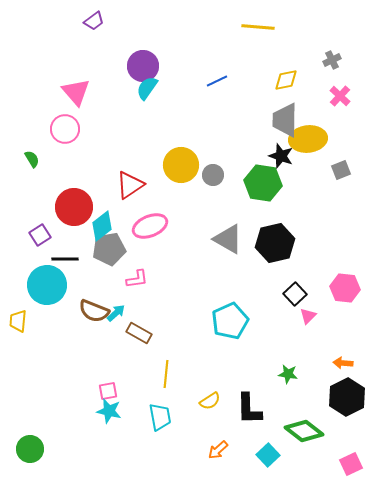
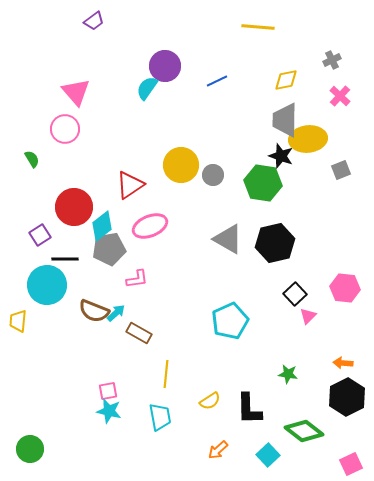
purple circle at (143, 66): moved 22 px right
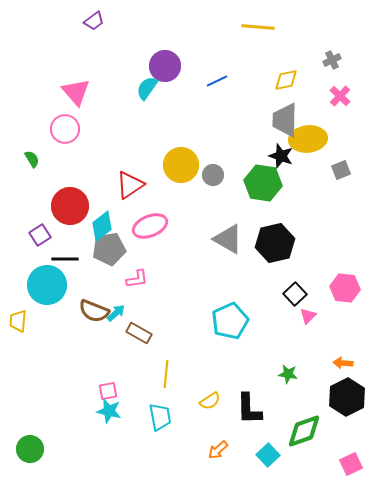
red circle at (74, 207): moved 4 px left, 1 px up
green diamond at (304, 431): rotated 57 degrees counterclockwise
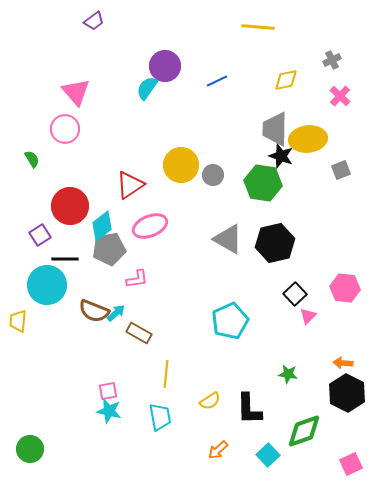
gray trapezoid at (285, 120): moved 10 px left, 9 px down
black hexagon at (347, 397): moved 4 px up; rotated 6 degrees counterclockwise
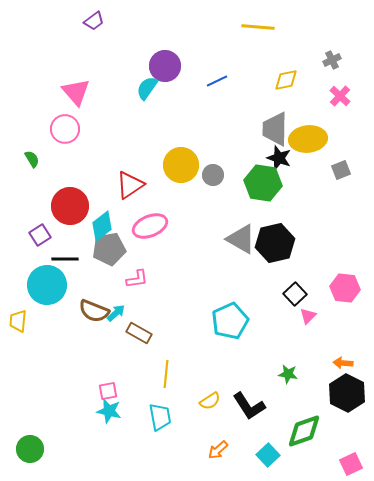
black star at (281, 156): moved 2 px left, 2 px down
gray triangle at (228, 239): moved 13 px right
black L-shape at (249, 409): moved 3 px up; rotated 32 degrees counterclockwise
